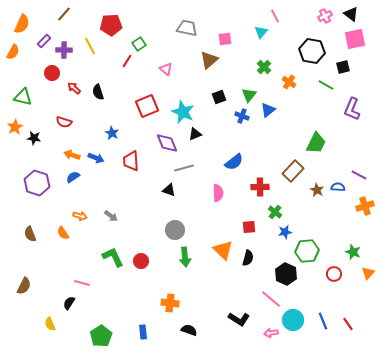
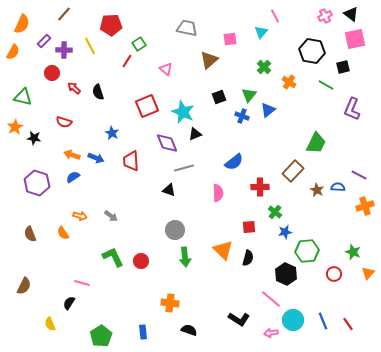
pink square at (225, 39): moved 5 px right
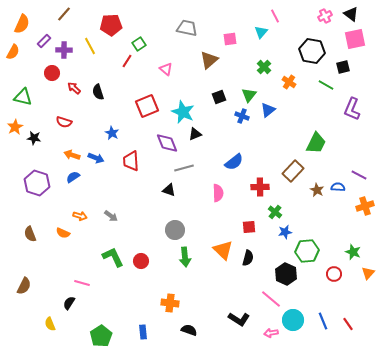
orange semicircle at (63, 233): rotated 32 degrees counterclockwise
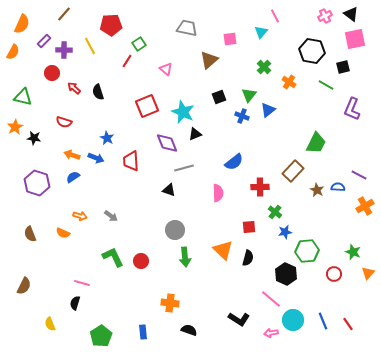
blue star at (112, 133): moved 5 px left, 5 px down
orange cross at (365, 206): rotated 12 degrees counterclockwise
black semicircle at (69, 303): moved 6 px right; rotated 16 degrees counterclockwise
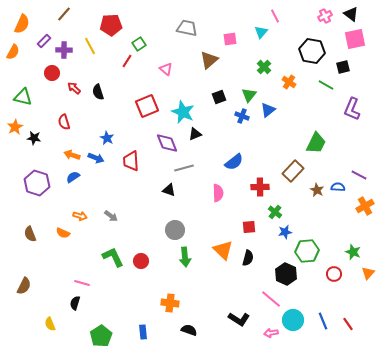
red semicircle at (64, 122): rotated 56 degrees clockwise
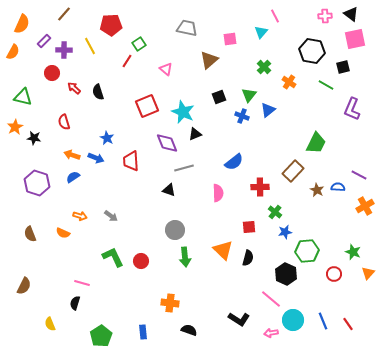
pink cross at (325, 16): rotated 24 degrees clockwise
